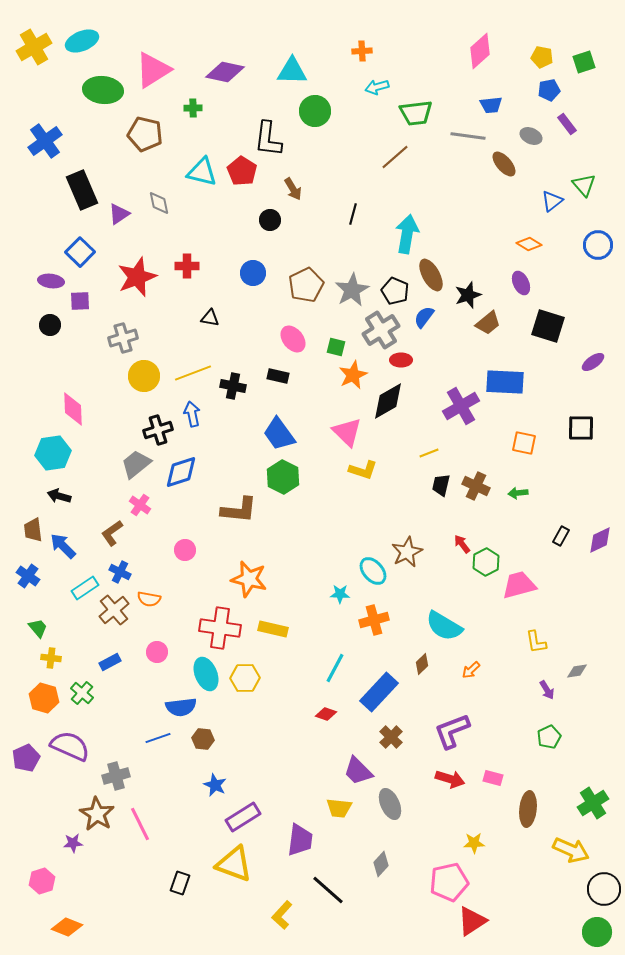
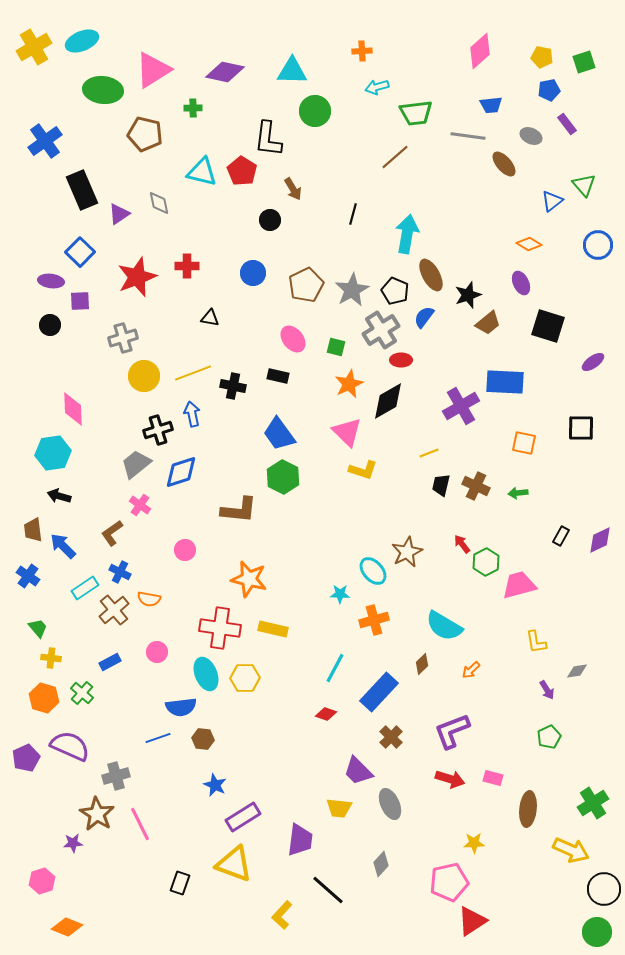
orange star at (353, 375): moved 4 px left, 9 px down
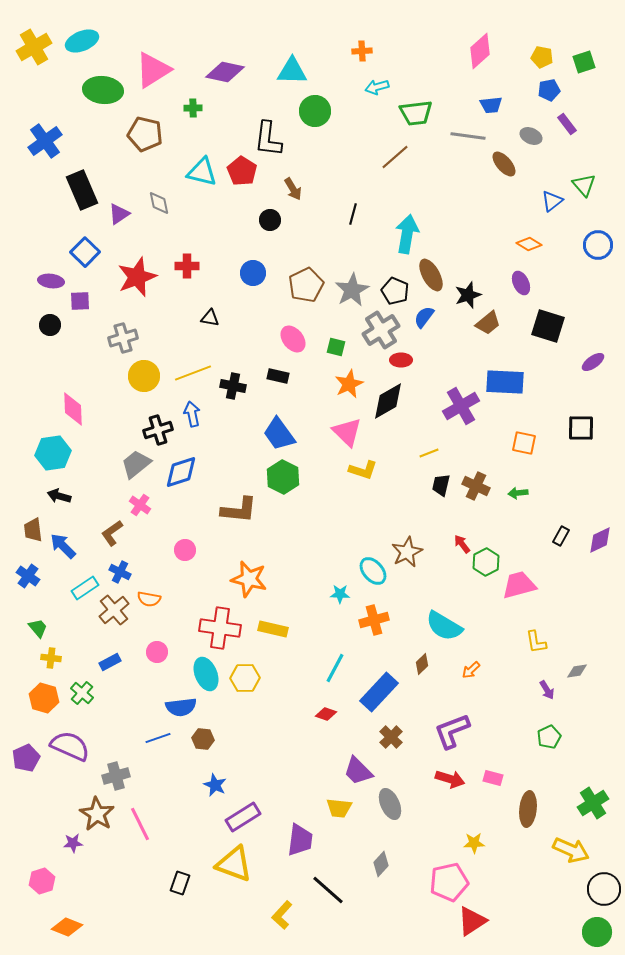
blue square at (80, 252): moved 5 px right
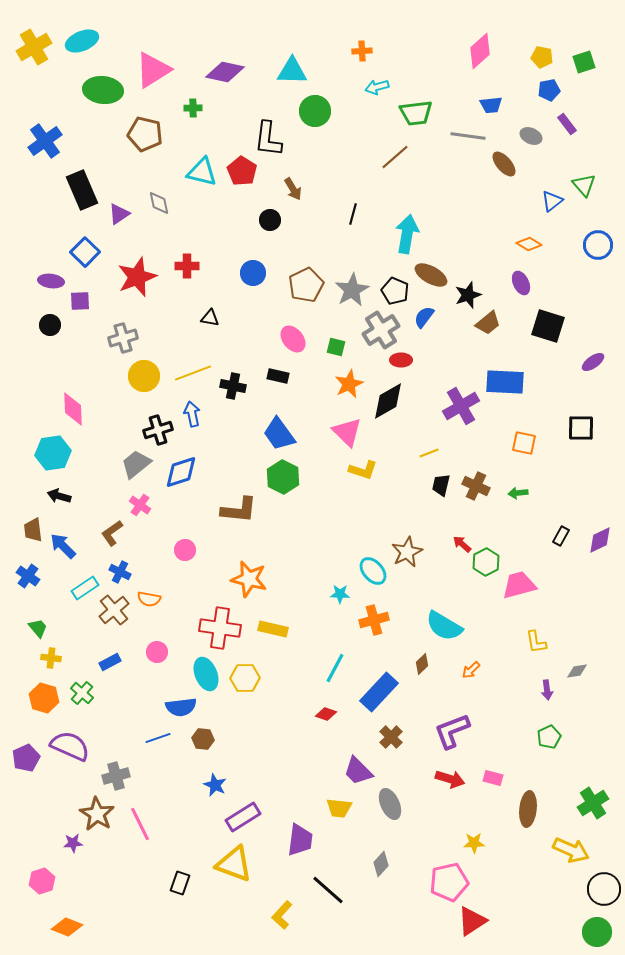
brown ellipse at (431, 275): rotated 32 degrees counterclockwise
red arrow at (462, 544): rotated 12 degrees counterclockwise
purple arrow at (547, 690): rotated 24 degrees clockwise
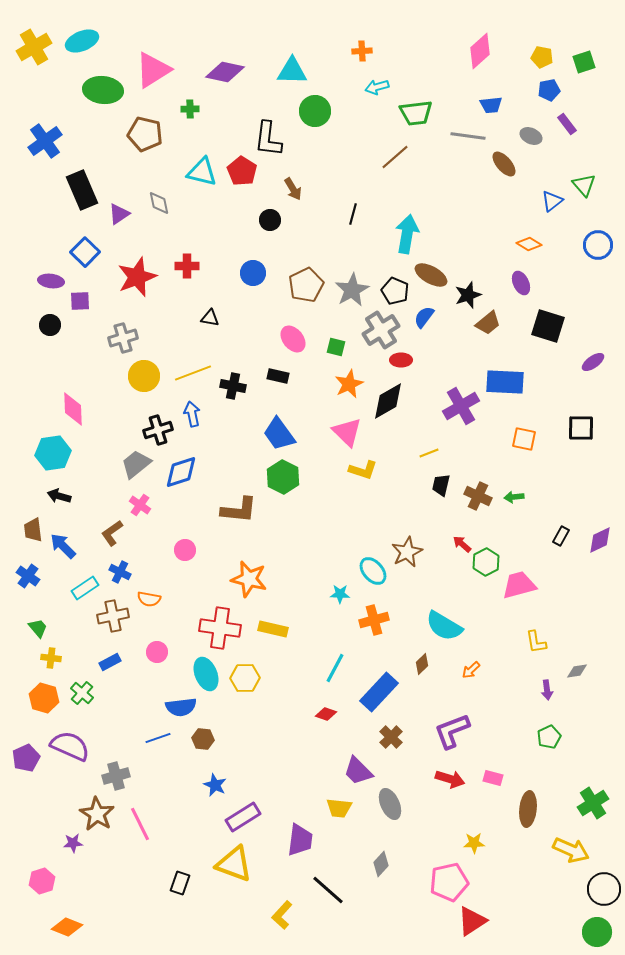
green cross at (193, 108): moved 3 px left, 1 px down
orange square at (524, 443): moved 4 px up
brown cross at (476, 486): moved 2 px right, 10 px down
green arrow at (518, 493): moved 4 px left, 4 px down
brown cross at (114, 610): moved 1 px left, 6 px down; rotated 28 degrees clockwise
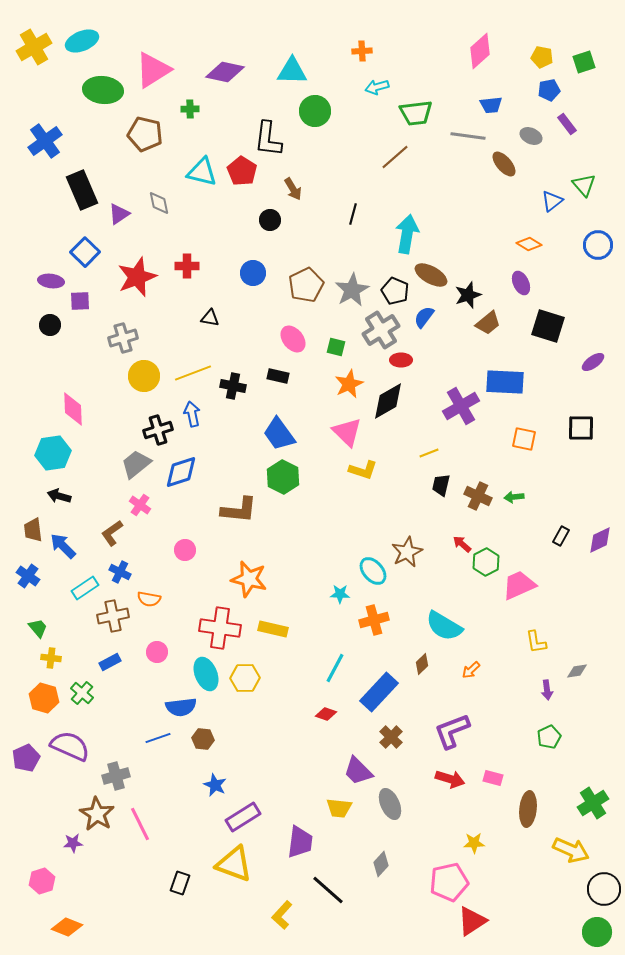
pink trapezoid at (519, 585): rotated 9 degrees counterclockwise
purple trapezoid at (300, 840): moved 2 px down
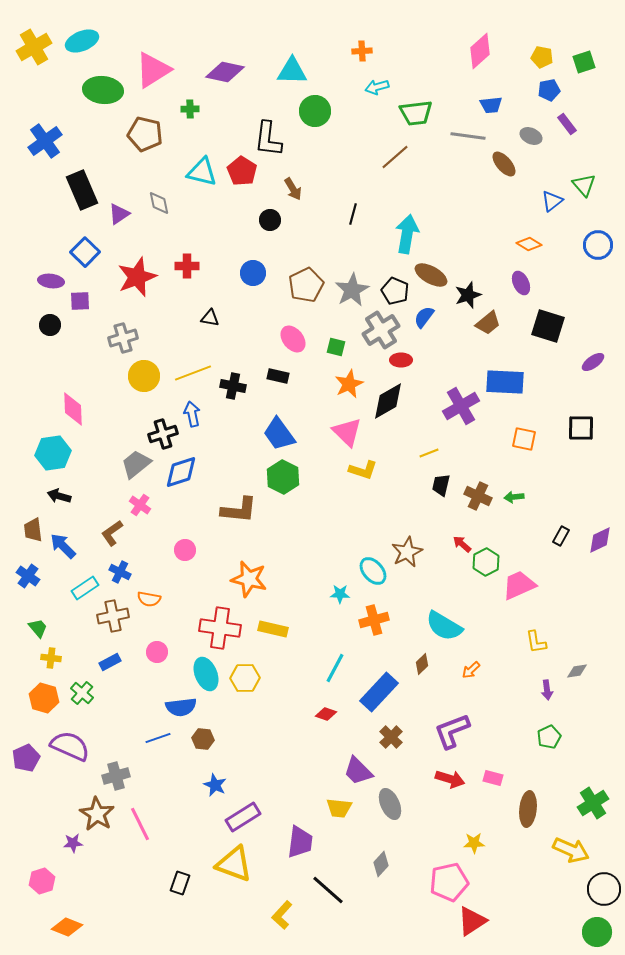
black cross at (158, 430): moved 5 px right, 4 px down
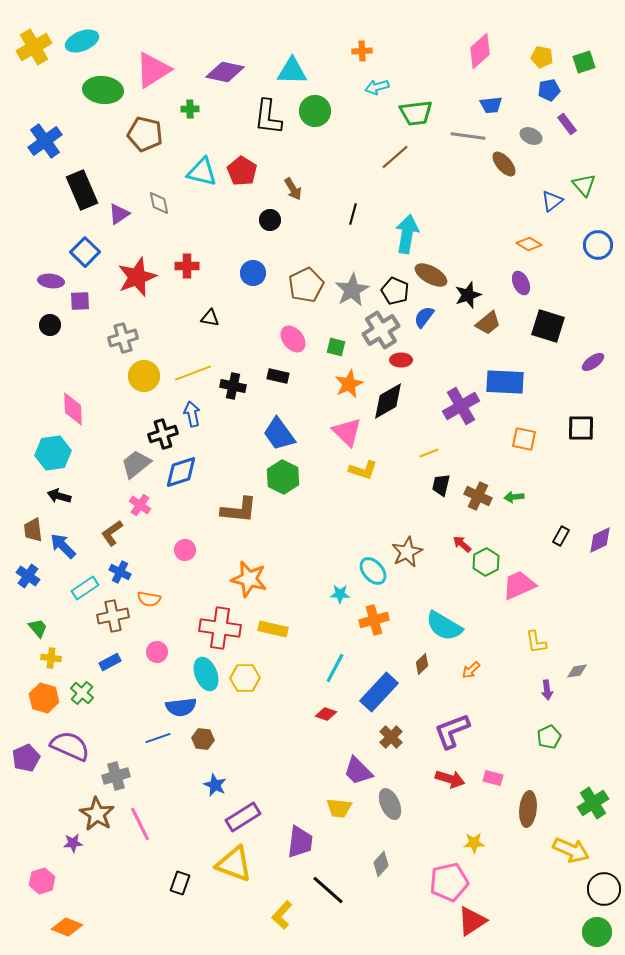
black L-shape at (268, 139): moved 22 px up
